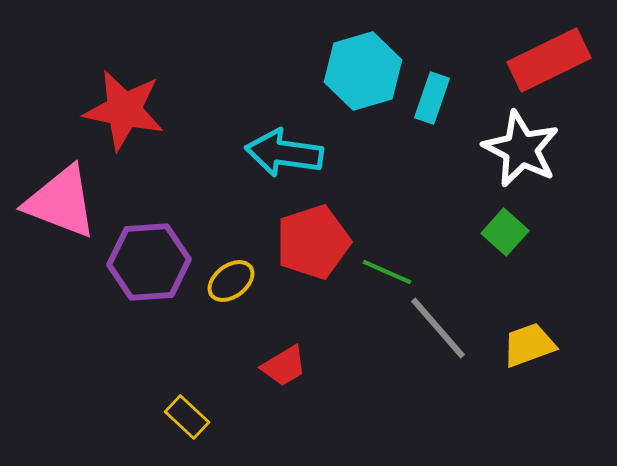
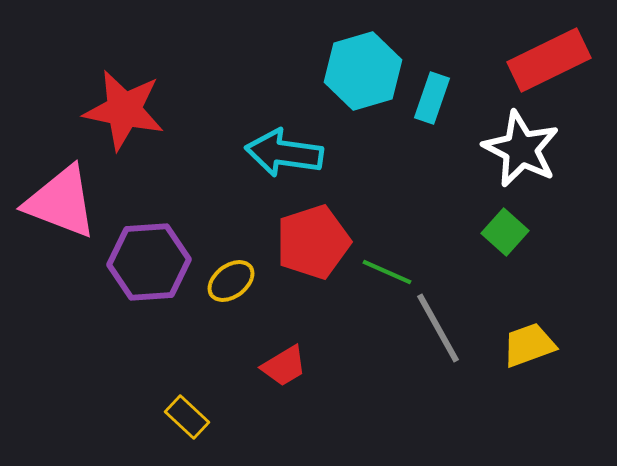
gray line: rotated 12 degrees clockwise
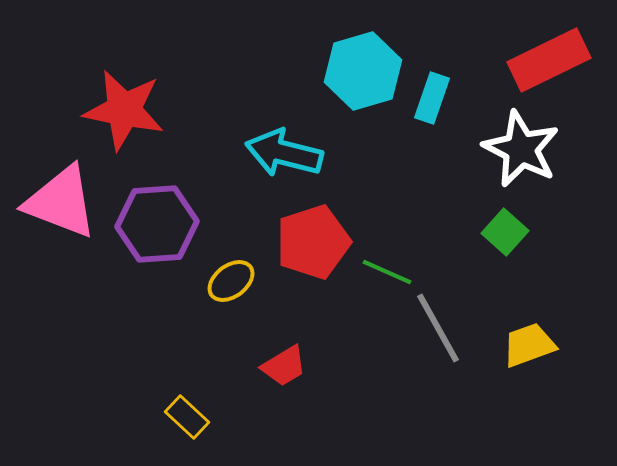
cyan arrow: rotated 6 degrees clockwise
purple hexagon: moved 8 px right, 38 px up
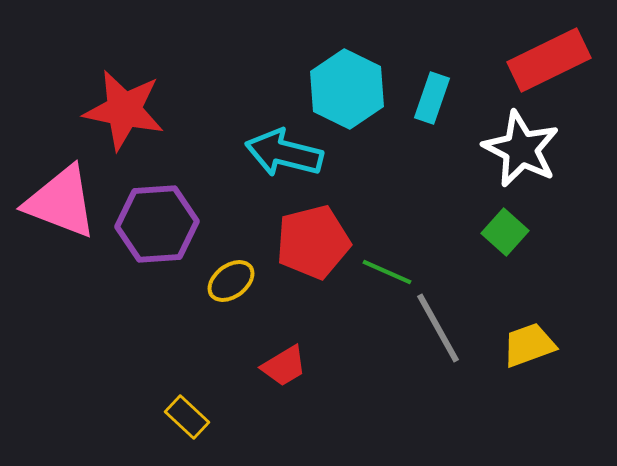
cyan hexagon: moved 16 px left, 18 px down; rotated 18 degrees counterclockwise
red pentagon: rotated 4 degrees clockwise
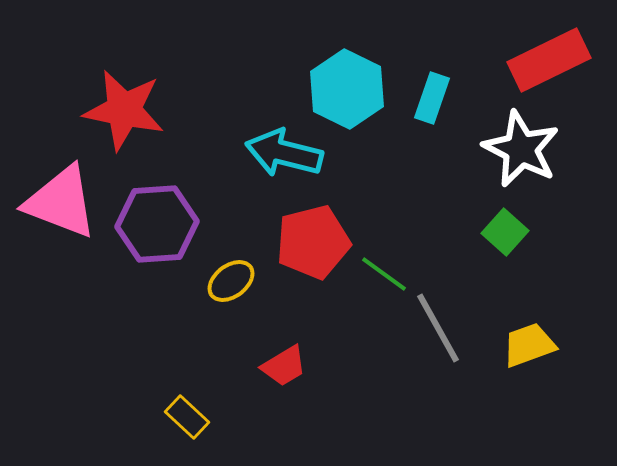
green line: moved 3 px left, 2 px down; rotated 12 degrees clockwise
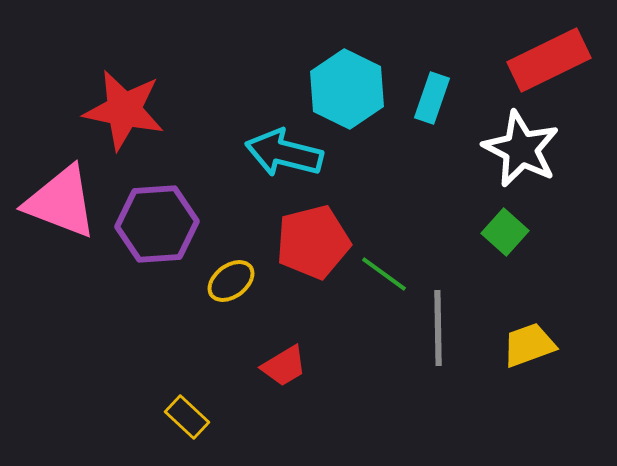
gray line: rotated 28 degrees clockwise
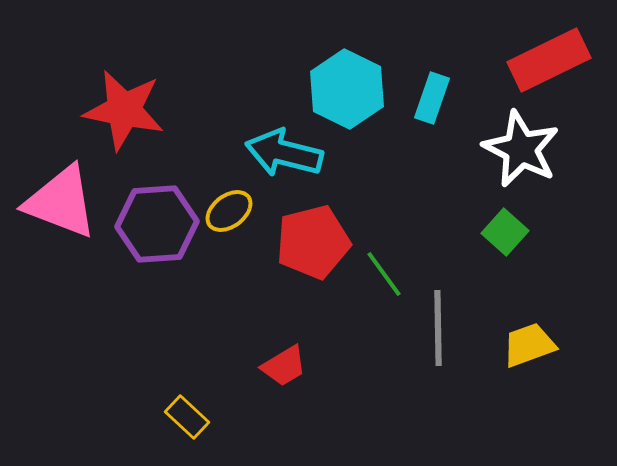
green line: rotated 18 degrees clockwise
yellow ellipse: moved 2 px left, 70 px up
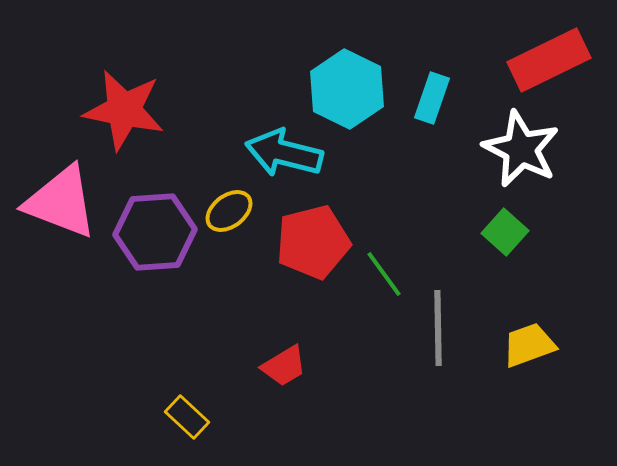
purple hexagon: moved 2 px left, 8 px down
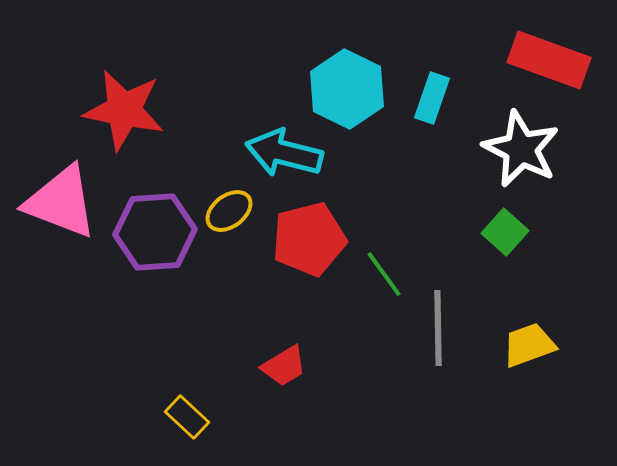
red rectangle: rotated 46 degrees clockwise
red pentagon: moved 4 px left, 3 px up
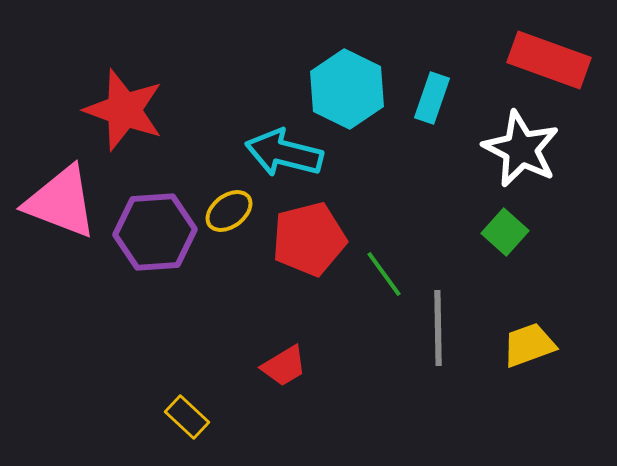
red star: rotated 8 degrees clockwise
